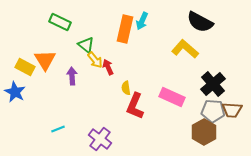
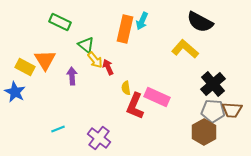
pink rectangle: moved 15 px left
purple cross: moved 1 px left, 1 px up
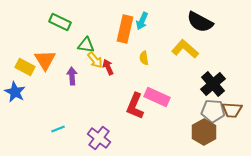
green triangle: rotated 30 degrees counterclockwise
yellow semicircle: moved 18 px right, 30 px up
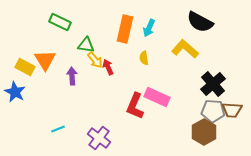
cyan arrow: moved 7 px right, 7 px down
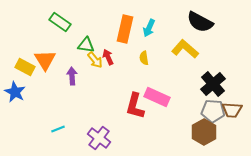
green rectangle: rotated 10 degrees clockwise
red arrow: moved 10 px up
red L-shape: rotated 8 degrees counterclockwise
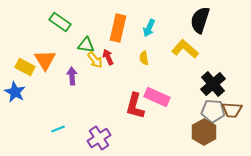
black semicircle: moved 2 px up; rotated 80 degrees clockwise
orange rectangle: moved 7 px left, 1 px up
purple cross: rotated 20 degrees clockwise
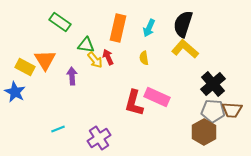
black semicircle: moved 17 px left, 4 px down
red L-shape: moved 1 px left, 3 px up
